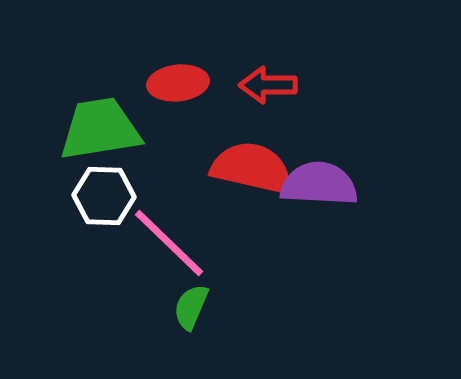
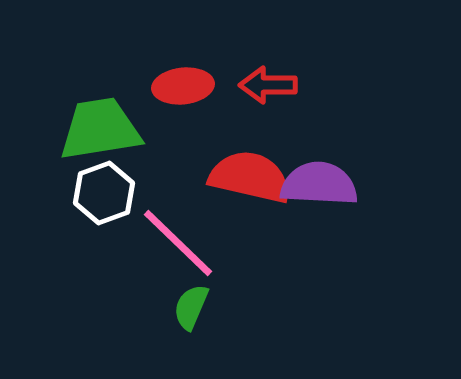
red ellipse: moved 5 px right, 3 px down
red semicircle: moved 2 px left, 9 px down
white hexagon: moved 3 px up; rotated 22 degrees counterclockwise
pink line: moved 9 px right
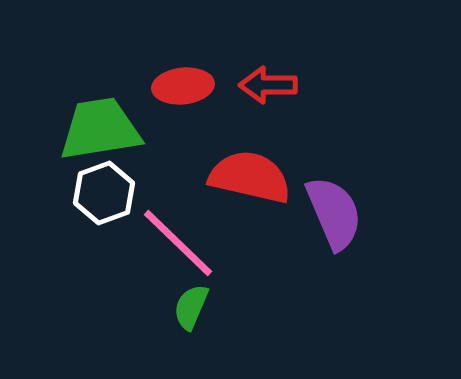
purple semicircle: moved 15 px right, 29 px down; rotated 64 degrees clockwise
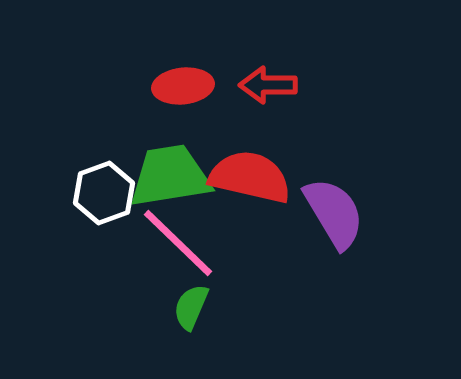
green trapezoid: moved 70 px right, 47 px down
purple semicircle: rotated 8 degrees counterclockwise
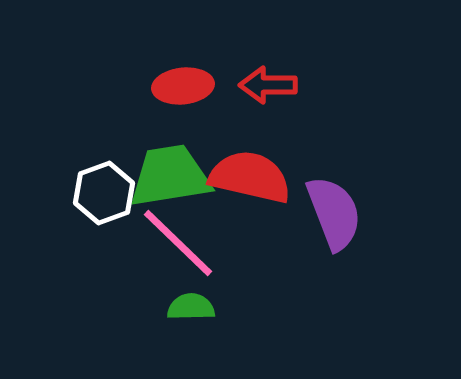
purple semicircle: rotated 10 degrees clockwise
green semicircle: rotated 66 degrees clockwise
